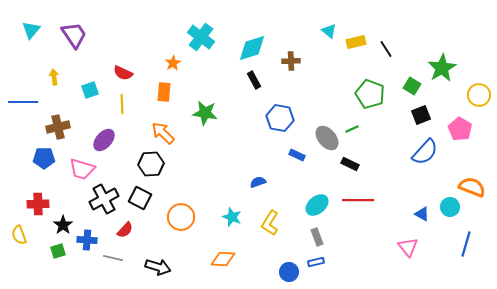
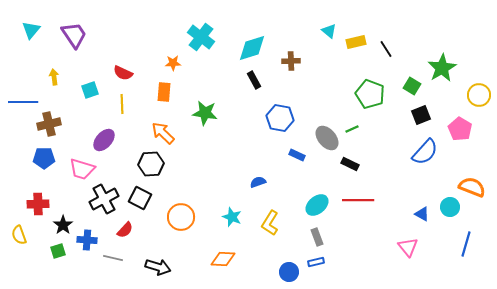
orange star at (173, 63): rotated 28 degrees clockwise
brown cross at (58, 127): moved 9 px left, 3 px up
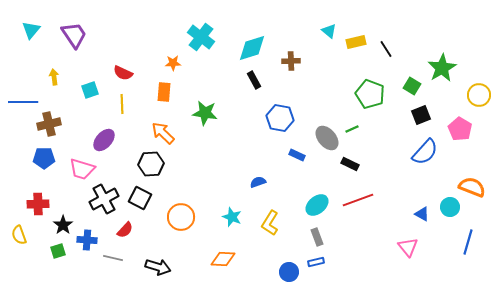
red line at (358, 200): rotated 20 degrees counterclockwise
blue line at (466, 244): moved 2 px right, 2 px up
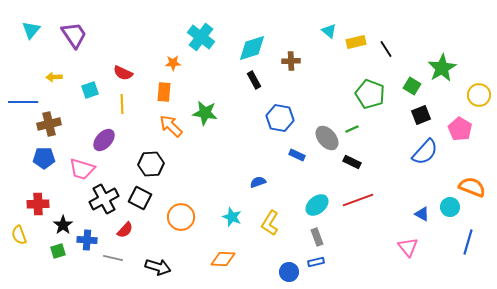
yellow arrow at (54, 77): rotated 84 degrees counterclockwise
orange arrow at (163, 133): moved 8 px right, 7 px up
black rectangle at (350, 164): moved 2 px right, 2 px up
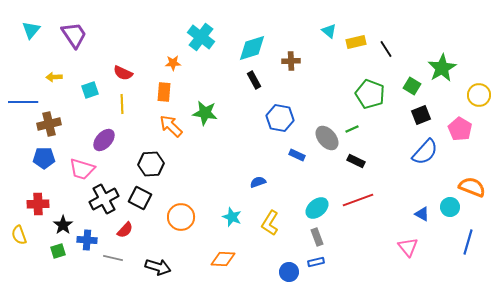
black rectangle at (352, 162): moved 4 px right, 1 px up
cyan ellipse at (317, 205): moved 3 px down
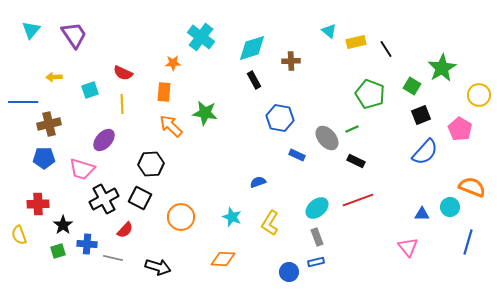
blue triangle at (422, 214): rotated 28 degrees counterclockwise
blue cross at (87, 240): moved 4 px down
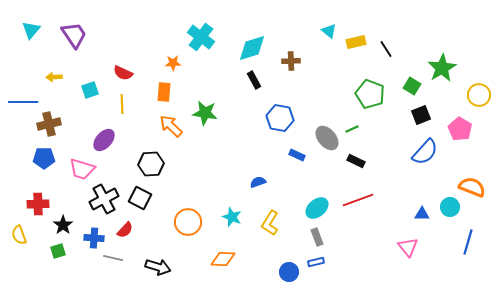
orange circle at (181, 217): moved 7 px right, 5 px down
blue cross at (87, 244): moved 7 px right, 6 px up
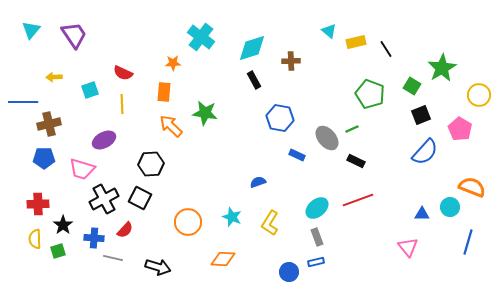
purple ellipse at (104, 140): rotated 20 degrees clockwise
yellow semicircle at (19, 235): moved 16 px right, 4 px down; rotated 18 degrees clockwise
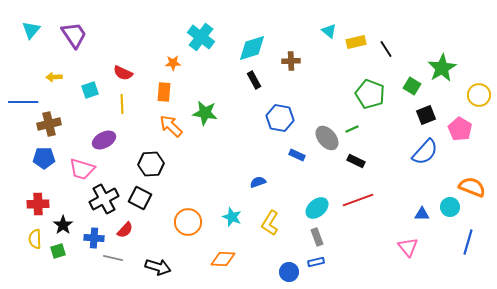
black square at (421, 115): moved 5 px right
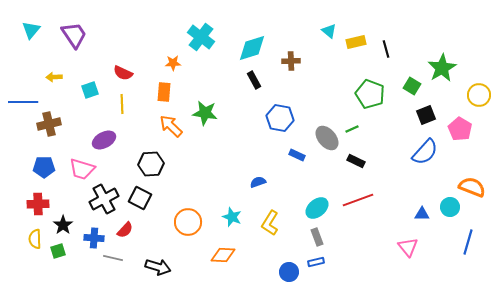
black line at (386, 49): rotated 18 degrees clockwise
blue pentagon at (44, 158): moved 9 px down
orange diamond at (223, 259): moved 4 px up
